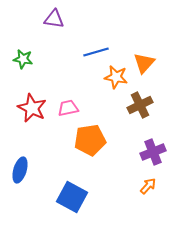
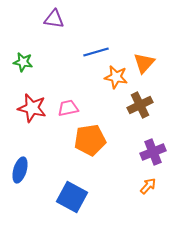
green star: moved 3 px down
red star: rotated 12 degrees counterclockwise
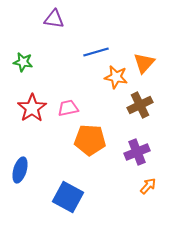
red star: rotated 24 degrees clockwise
orange pentagon: rotated 12 degrees clockwise
purple cross: moved 16 px left
blue square: moved 4 px left
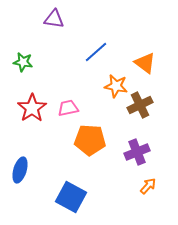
blue line: rotated 25 degrees counterclockwise
orange triangle: moved 1 px right; rotated 35 degrees counterclockwise
orange star: moved 9 px down
blue square: moved 3 px right
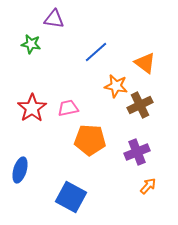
green star: moved 8 px right, 18 px up
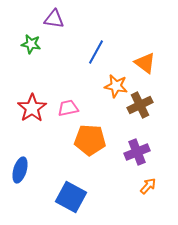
blue line: rotated 20 degrees counterclockwise
